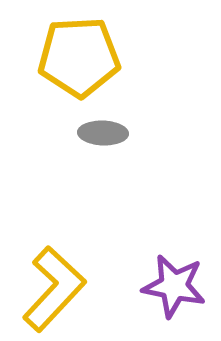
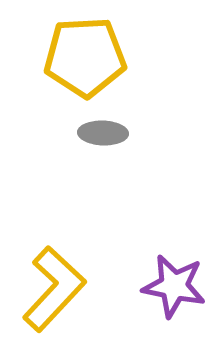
yellow pentagon: moved 6 px right
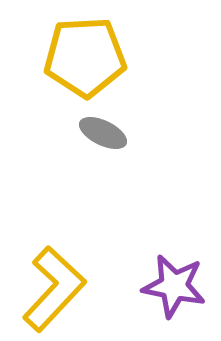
gray ellipse: rotated 24 degrees clockwise
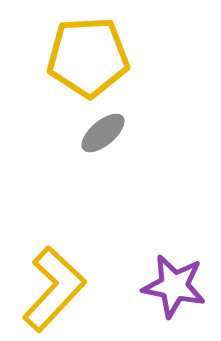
yellow pentagon: moved 3 px right
gray ellipse: rotated 66 degrees counterclockwise
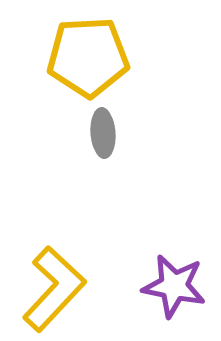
gray ellipse: rotated 54 degrees counterclockwise
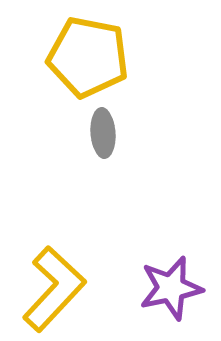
yellow pentagon: rotated 14 degrees clockwise
purple star: moved 3 px left, 2 px down; rotated 24 degrees counterclockwise
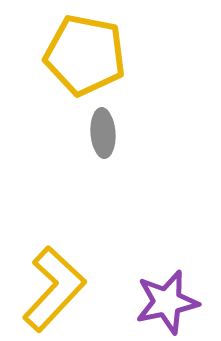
yellow pentagon: moved 3 px left, 2 px up
purple star: moved 4 px left, 14 px down
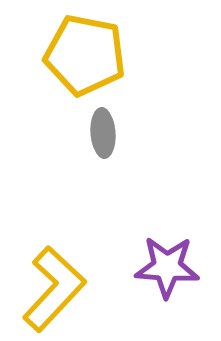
purple star: moved 35 px up; rotated 16 degrees clockwise
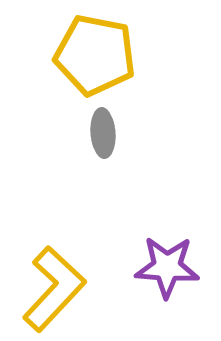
yellow pentagon: moved 10 px right
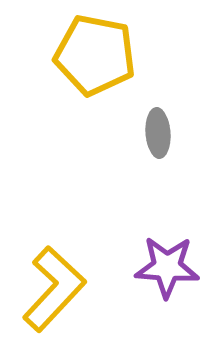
gray ellipse: moved 55 px right
